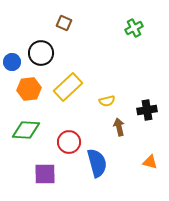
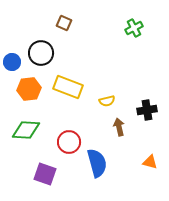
yellow rectangle: rotated 64 degrees clockwise
purple square: rotated 20 degrees clockwise
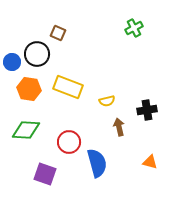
brown square: moved 6 px left, 10 px down
black circle: moved 4 px left, 1 px down
orange hexagon: rotated 15 degrees clockwise
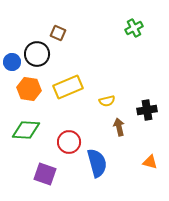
yellow rectangle: rotated 44 degrees counterclockwise
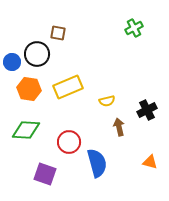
brown square: rotated 14 degrees counterclockwise
black cross: rotated 18 degrees counterclockwise
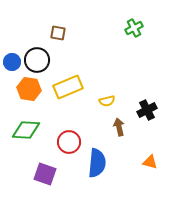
black circle: moved 6 px down
blue semicircle: rotated 20 degrees clockwise
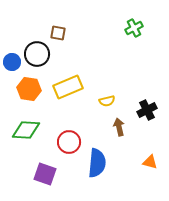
black circle: moved 6 px up
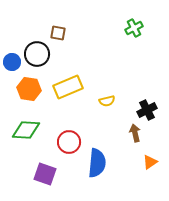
brown arrow: moved 16 px right, 6 px down
orange triangle: rotated 49 degrees counterclockwise
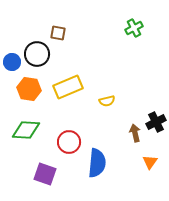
black cross: moved 9 px right, 12 px down
orange triangle: rotated 21 degrees counterclockwise
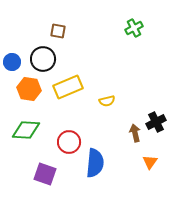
brown square: moved 2 px up
black circle: moved 6 px right, 5 px down
blue semicircle: moved 2 px left
